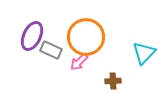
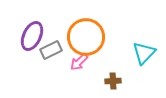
gray rectangle: rotated 50 degrees counterclockwise
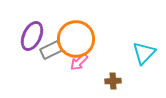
orange circle: moved 10 px left, 2 px down
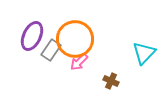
orange circle: moved 1 px left
gray rectangle: rotated 30 degrees counterclockwise
brown cross: moved 2 px left; rotated 28 degrees clockwise
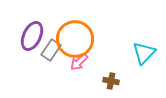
brown cross: rotated 14 degrees counterclockwise
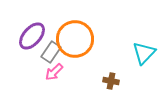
purple ellipse: rotated 16 degrees clockwise
gray rectangle: moved 2 px down
pink arrow: moved 25 px left, 10 px down
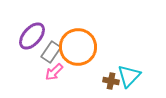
orange circle: moved 3 px right, 8 px down
cyan triangle: moved 15 px left, 23 px down
